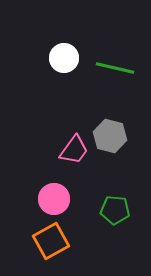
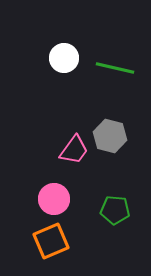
orange square: rotated 6 degrees clockwise
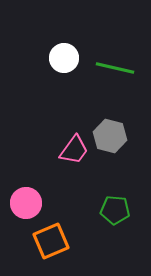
pink circle: moved 28 px left, 4 px down
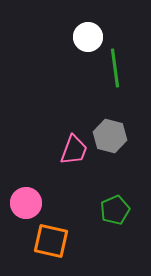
white circle: moved 24 px right, 21 px up
green line: rotated 69 degrees clockwise
pink trapezoid: rotated 16 degrees counterclockwise
green pentagon: rotated 28 degrees counterclockwise
orange square: rotated 36 degrees clockwise
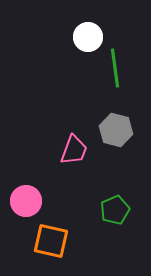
gray hexagon: moved 6 px right, 6 px up
pink circle: moved 2 px up
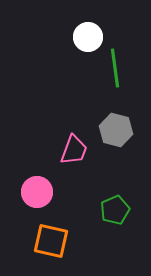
pink circle: moved 11 px right, 9 px up
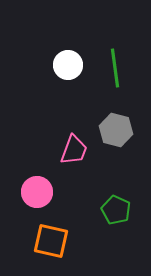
white circle: moved 20 px left, 28 px down
green pentagon: moved 1 px right; rotated 24 degrees counterclockwise
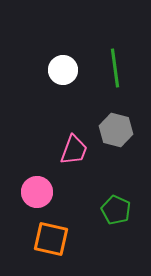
white circle: moved 5 px left, 5 px down
orange square: moved 2 px up
